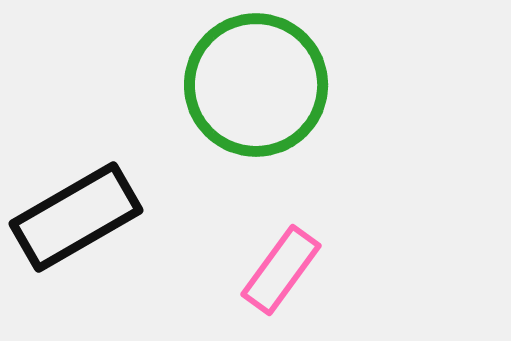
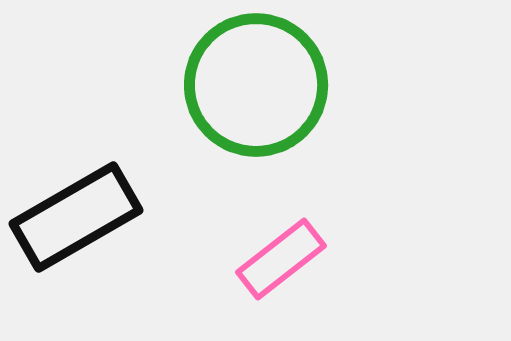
pink rectangle: moved 11 px up; rotated 16 degrees clockwise
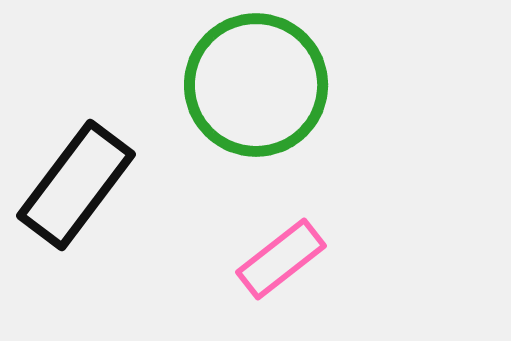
black rectangle: moved 32 px up; rotated 23 degrees counterclockwise
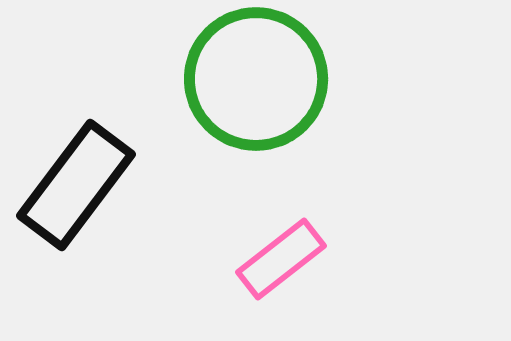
green circle: moved 6 px up
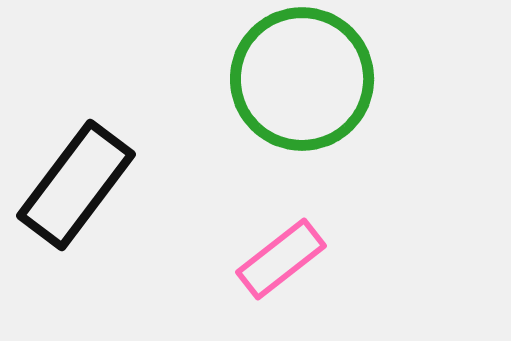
green circle: moved 46 px right
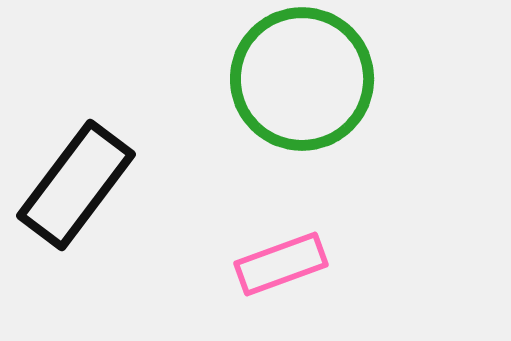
pink rectangle: moved 5 px down; rotated 18 degrees clockwise
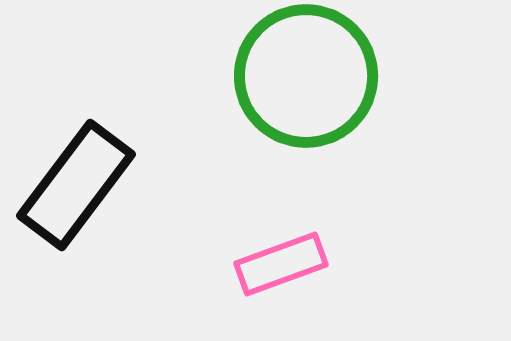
green circle: moved 4 px right, 3 px up
